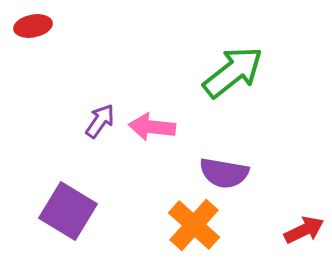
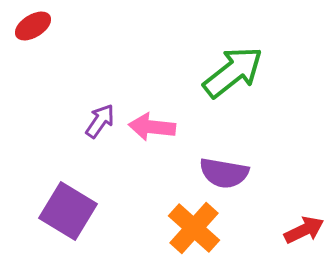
red ellipse: rotated 21 degrees counterclockwise
orange cross: moved 3 px down
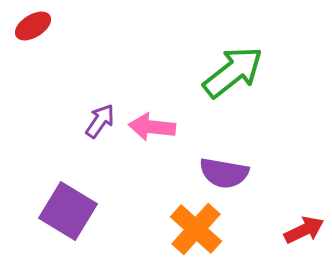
orange cross: moved 2 px right, 1 px down
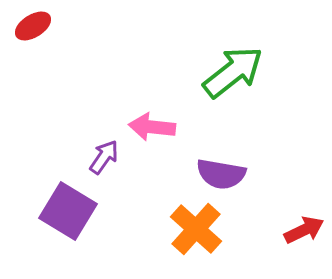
purple arrow: moved 4 px right, 36 px down
purple semicircle: moved 3 px left, 1 px down
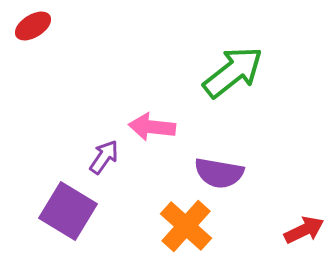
purple semicircle: moved 2 px left, 1 px up
orange cross: moved 10 px left, 3 px up
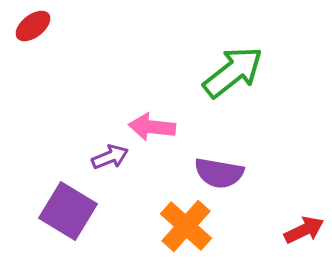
red ellipse: rotated 6 degrees counterclockwise
purple arrow: moved 6 px right; rotated 33 degrees clockwise
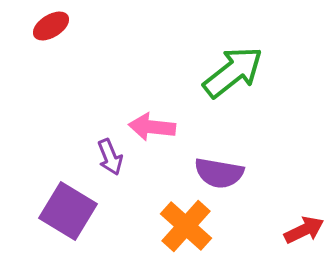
red ellipse: moved 18 px right; rotated 6 degrees clockwise
purple arrow: rotated 90 degrees clockwise
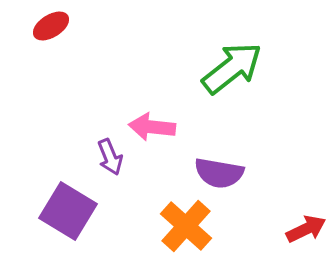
green arrow: moved 1 px left, 4 px up
red arrow: moved 2 px right, 1 px up
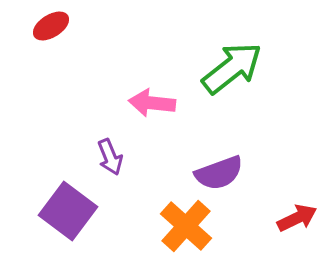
pink arrow: moved 24 px up
purple semicircle: rotated 30 degrees counterclockwise
purple square: rotated 6 degrees clockwise
red arrow: moved 9 px left, 11 px up
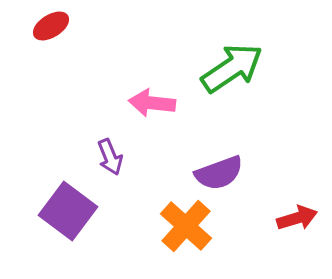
green arrow: rotated 4 degrees clockwise
red arrow: rotated 9 degrees clockwise
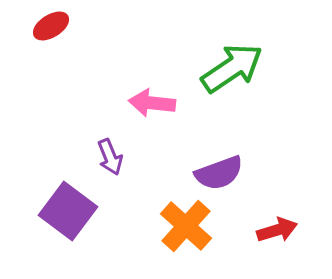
red arrow: moved 20 px left, 12 px down
